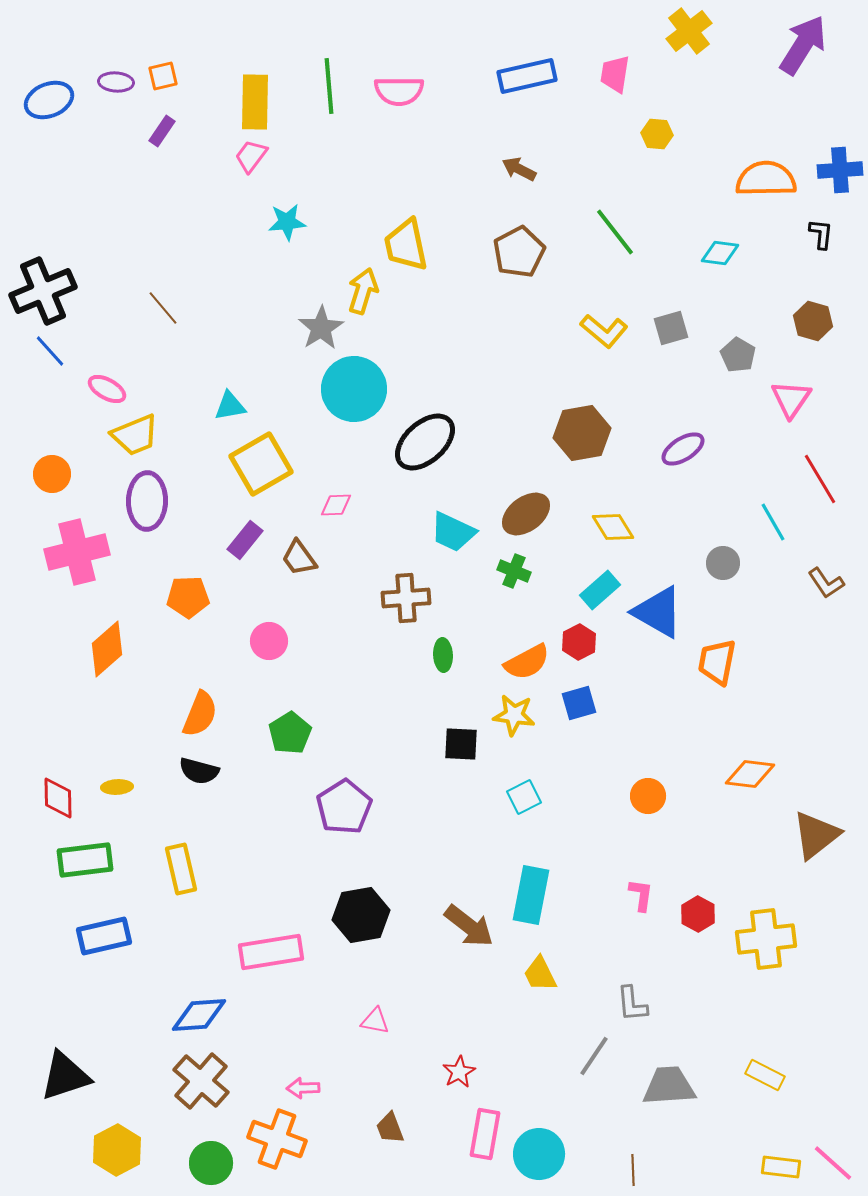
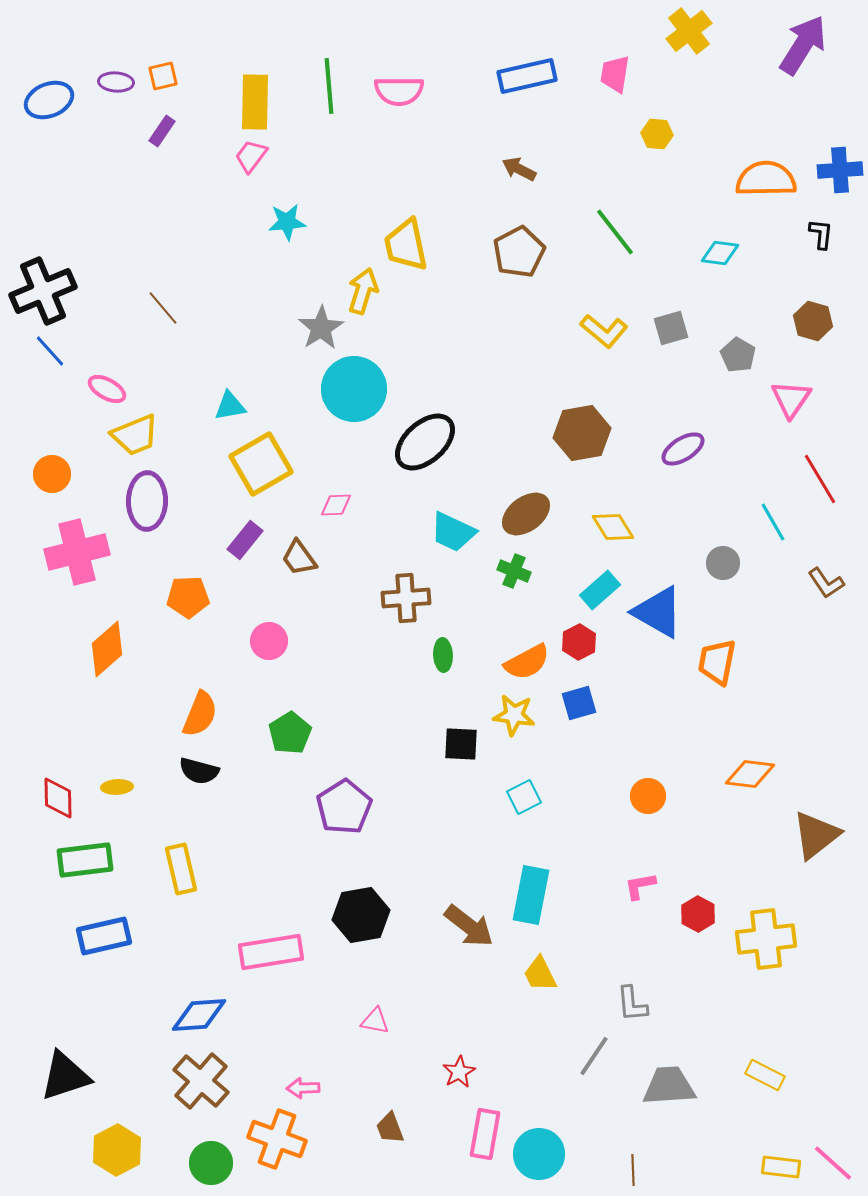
pink L-shape at (641, 895): moved 1 px left, 9 px up; rotated 108 degrees counterclockwise
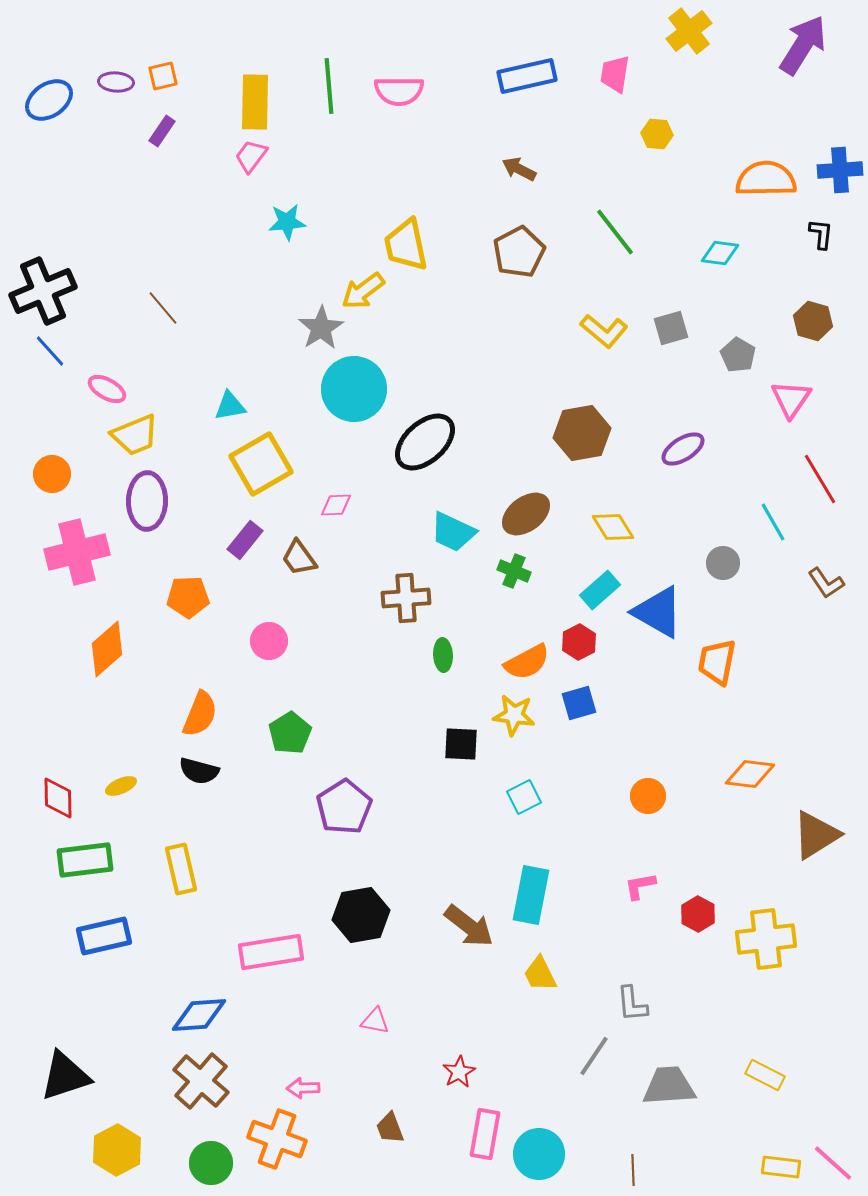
blue ellipse at (49, 100): rotated 12 degrees counterclockwise
yellow arrow at (363, 291): rotated 144 degrees counterclockwise
yellow ellipse at (117, 787): moved 4 px right, 1 px up; rotated 20 degrees counterclockwise
brown triangle at (816, 835): rotated 6 degrees clockwise
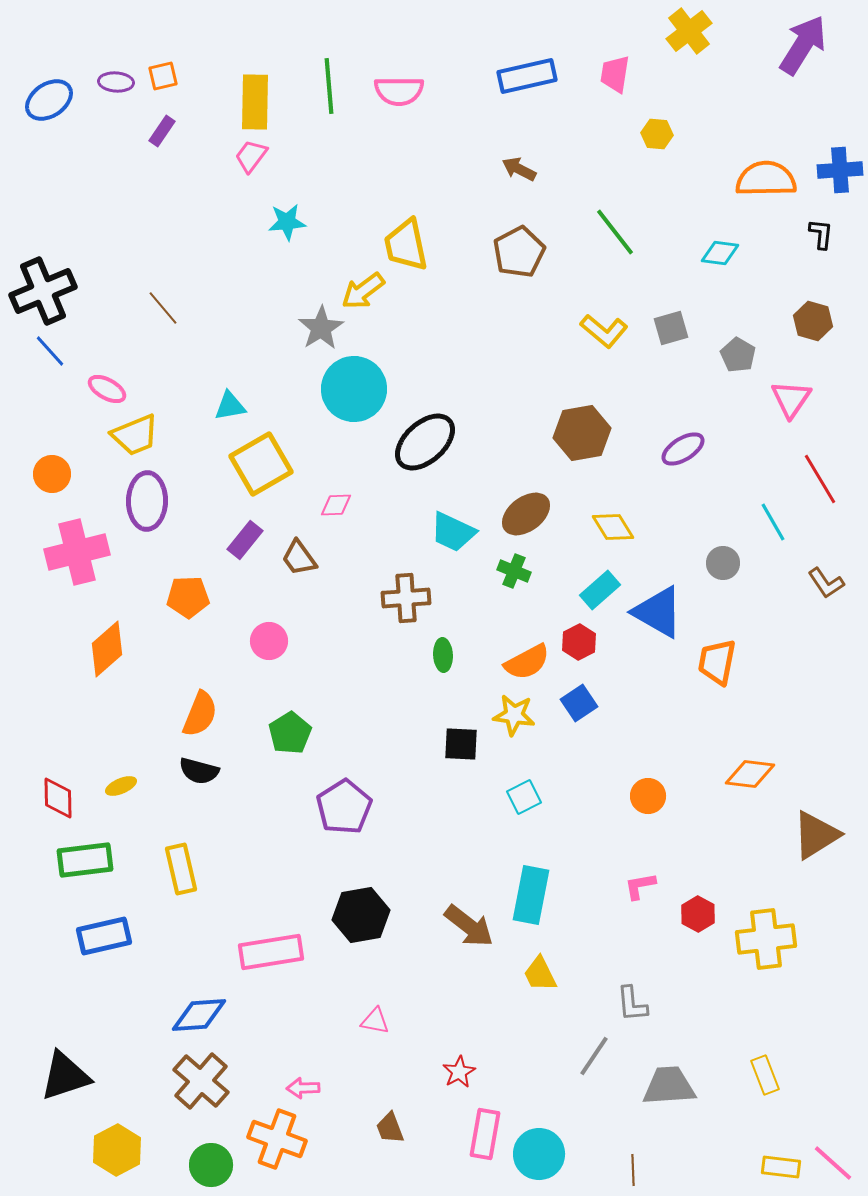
blue square at (579, 703): rotated 18 degrees counterclockwise
yellow rectangle at (765, 1075): rotated 42 degrees clockwise
green circle at (211, 1163): moved 2 px down
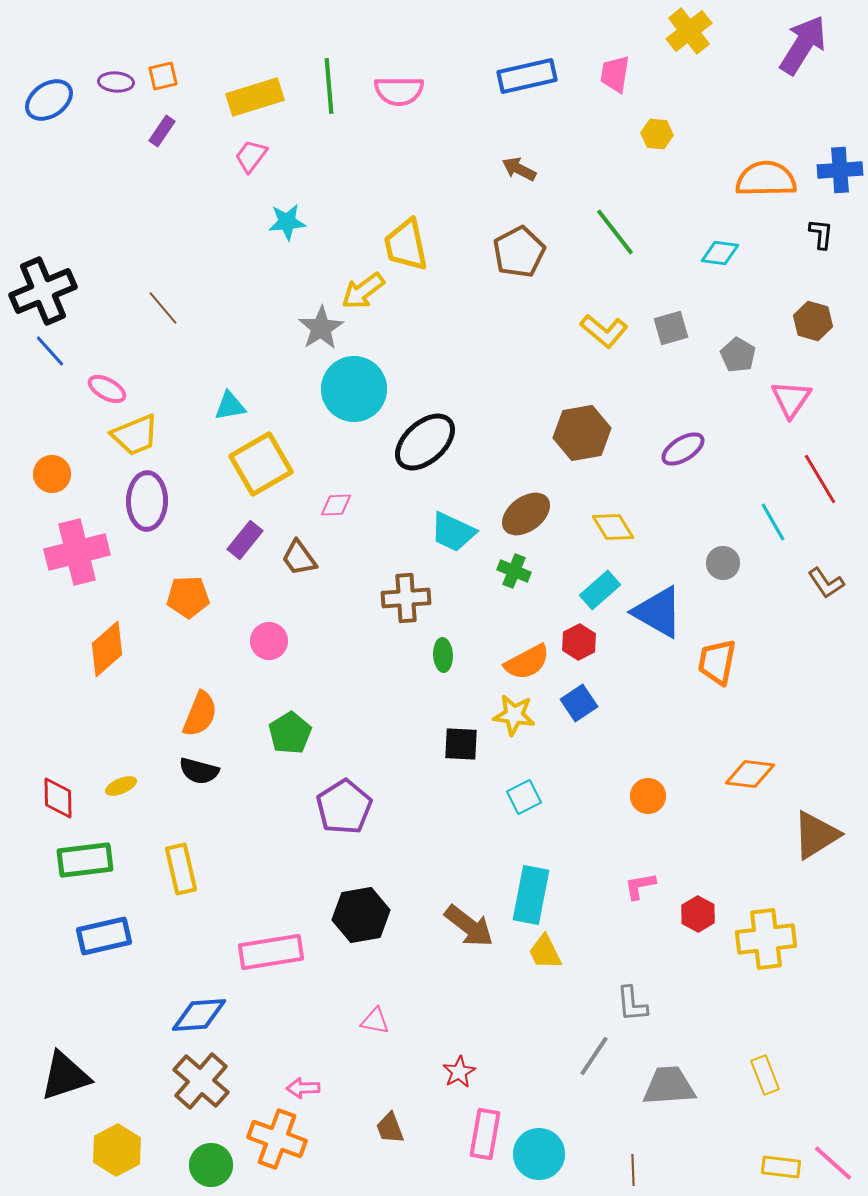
yellow rectangle at (255, 102): moved 5 px up; rotated 72 degrees clockwise
yellow trapezoid at (540, 974): moved 5 px right, 22 px up
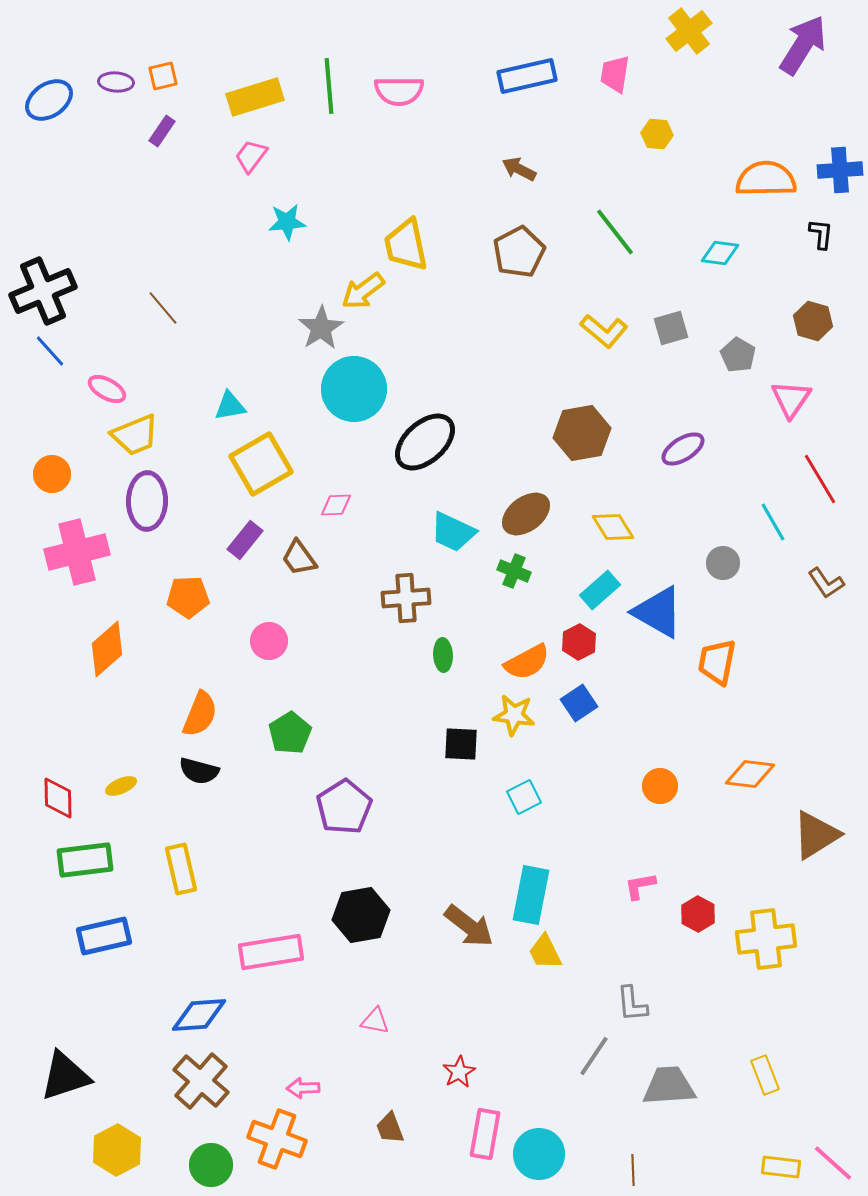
orange circle at (648, 796): moved 12 px right, 10 px up
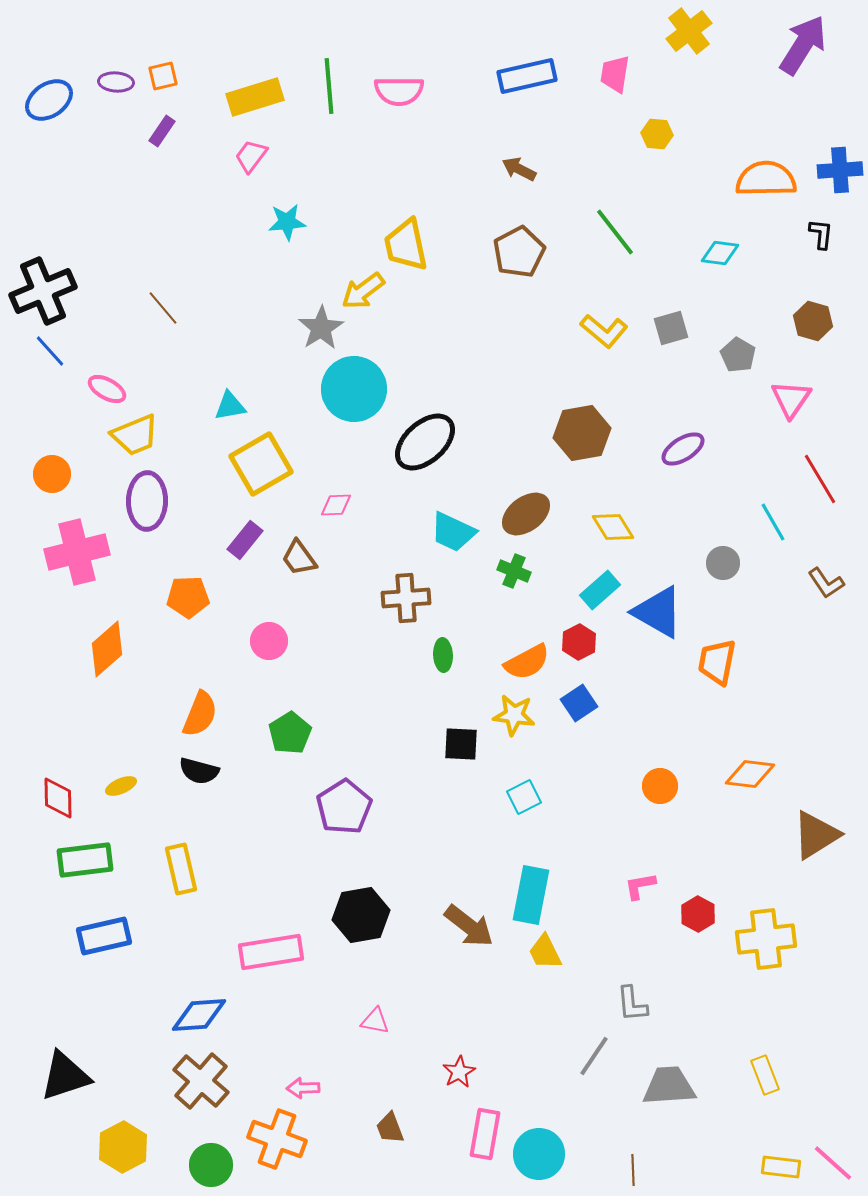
yellow hexagon at (117, 1150): moved 6 px right, 3 px up
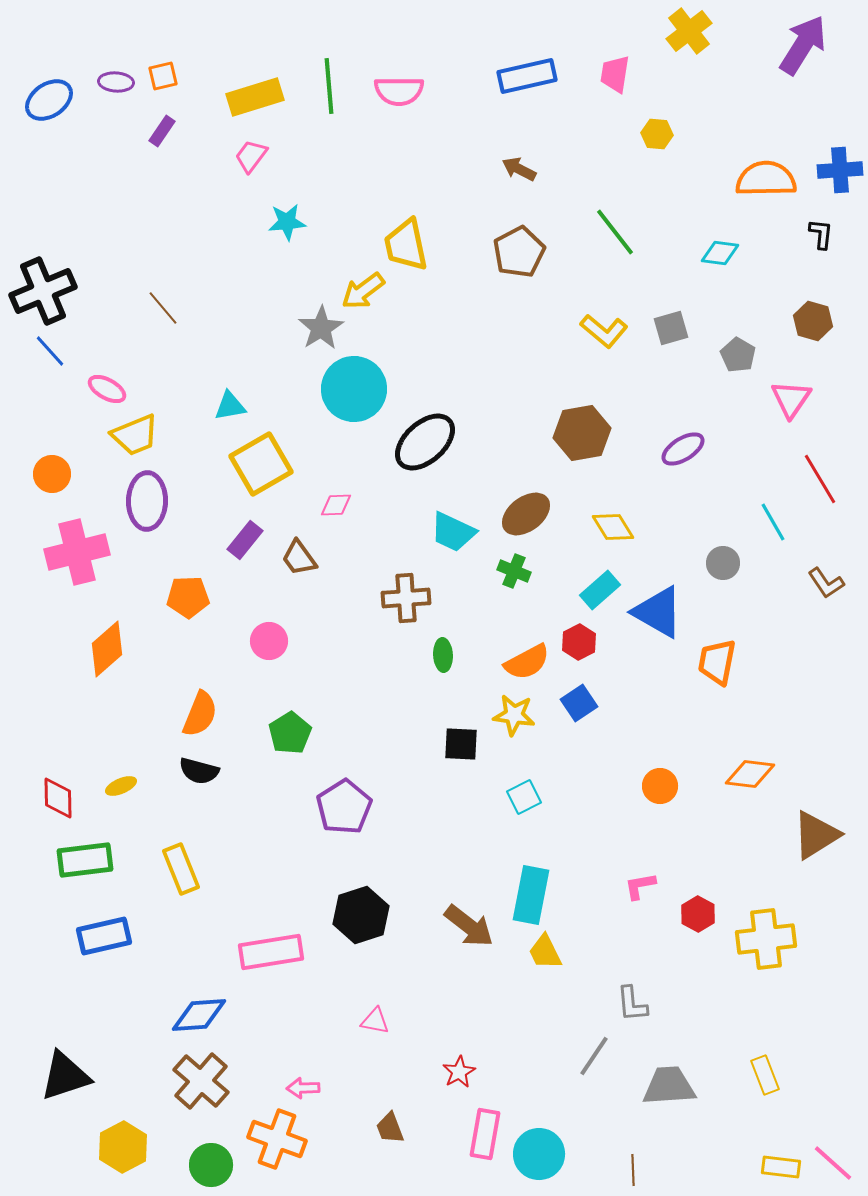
yellow rectangle at (181, 869): rotated 9 degrees counterclockwise
black hexagon at (361, 915): rotated 8 degrees counterclockwise
